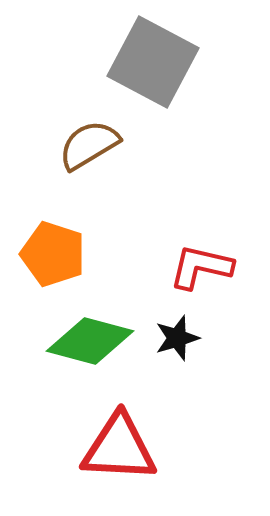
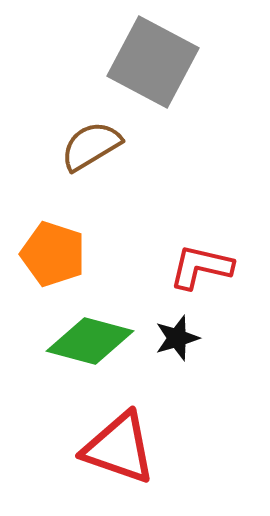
brown semicircle: moved 2 px right, 1 px down
red triangle: rotated 16 degrees clockwise
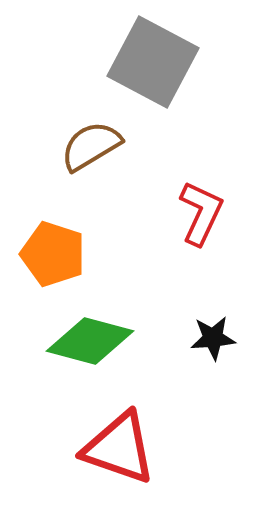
red L-shape: moved 54 px up; rotated 102 degrees clockwise
black star: moved 36 px right; rotated 12 degrees clockwise
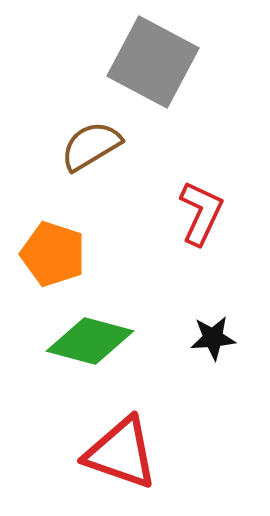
red triangle: moved 2 px right, 5 px down
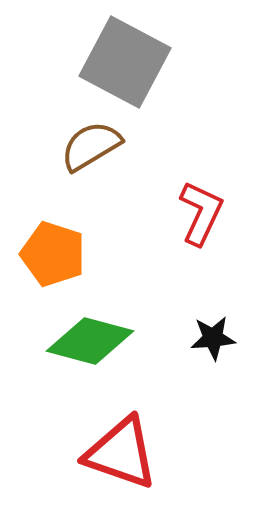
gray square: moved 28 px left
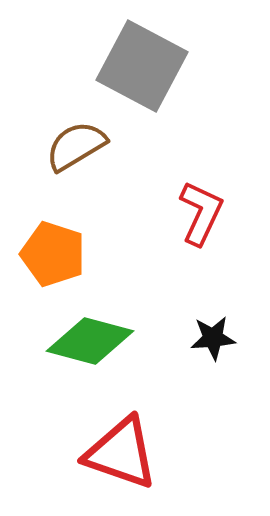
gray square: moved 17 px right, 4 px down
brown semicircle: moved 15 px left
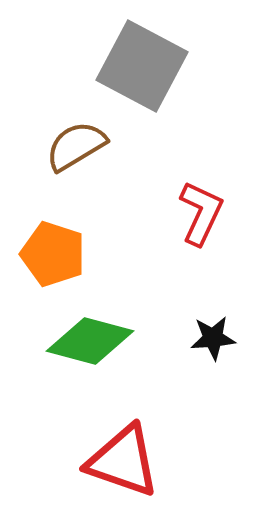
red triangle: moved 2 px right, 8 px down
